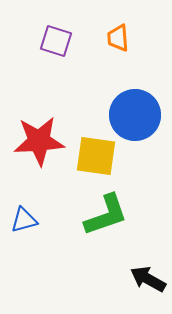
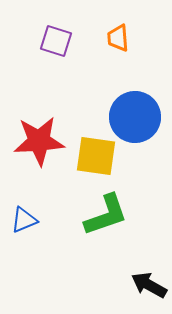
blue circle: moved 2 px down
blue triangle: rotated 8 degrees counterclockwise
black arrow: moved 1 px right, 6 px down
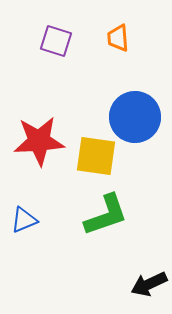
black arrow: moved 1 px up; rotated 54 degrees counterclockwise
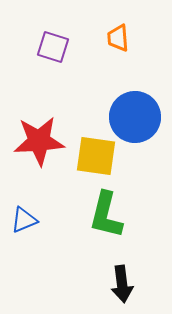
purple square: moved 3 px left, 6 px down
green L-shape: rotated 123 degrees clockwise
black arrow: moved 27 px left; rotated 72 degrees counterclockwise
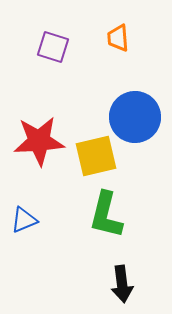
yellow square: rotated 21 degrees counterclockwise
